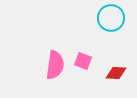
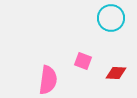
pink semicircle: moved 7 px left, 15 px down
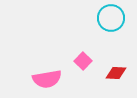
pink square: rotated 24 degrees clockwise
pink semicircle: moved 1 px left, 1 px up; rotated 72 degrees clockwise
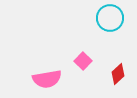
cyan circle: moved 1 px left
red diamond: moved 2 px right, 1 px down; rotated 45 degrees counterclockwise
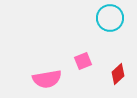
pink square: rotated 24 degrees clockwise
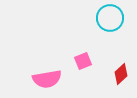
red diamond: moved 3 px right
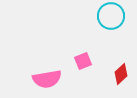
cyan circle: moved 1 px right, 2 px up
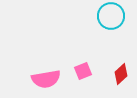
pink square: moved 10 px down
pink semicircle: moved 1 px left
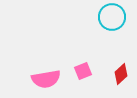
cyan circle: moved 1 px right, 1 px down
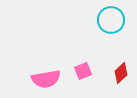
cyan circle: moved 1 px left, 3 px down
red diamond: moved 1 px up
